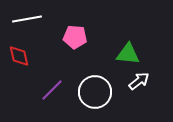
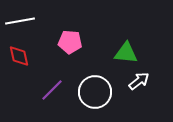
white line: moved 7 px left, 2 px down
pink pentagon: moved 5 px left, 5 px down
green triangle: moved 2 px left, 1 px up
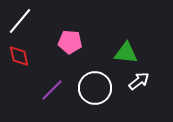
white line: rotated 40 degrees counterclockwise
white circle: moved 4 px up
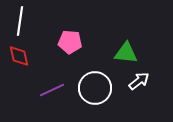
white line: rotated 32 degrees counterclockwise
purple line: rotated 20 degrees clockwise
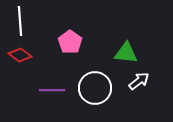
white line: rotated 12 degrees counterclockwise
pink pentagon: rotated 30 degrees clockwise
red diamond: moved 1 px right, 1 px up; rotated 40 degrees counterclockwise
purple line: rotated 25 degrees clockwise
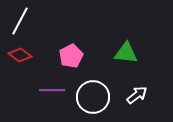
white line: rotated 32 degrees clockwise
pink pentagon: moved 1 px right, 14 px down; rotated 10 degrees clockwise
white arrow: moved 2 px left, 14 px down
white circle: moved 2 px left, 9 px down
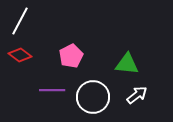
green triangle: moved 1 px right, 11 px down
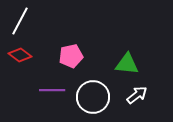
pink pentagon: rotated 15 degrees clockwise
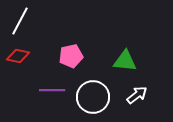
red diamond: moved 2 px left, 1 px down; rotated 25 degrees counterclockwise
green triangle: moved 2 px left, 3 px up
